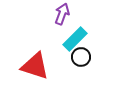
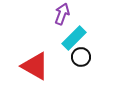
cyan rectangle: moved 1 px left, 1 px up
red triangle: rotated 12 degrees clockwise
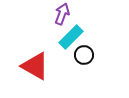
cyan rectangle: moved 3 px left, 1 px up
black circle: moved 3 px right, 2 px up
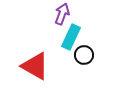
cyan rectangle: rotated 20 degrees counterclockwise
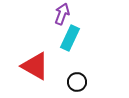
cyan rectangle: moved 1 px left, 1 px down
black circle: moved 7 px left, 27 px down
